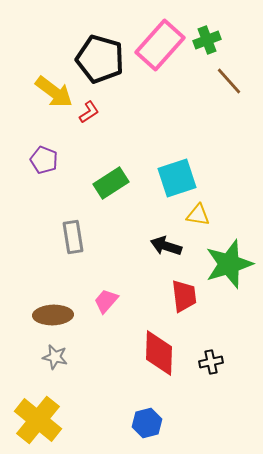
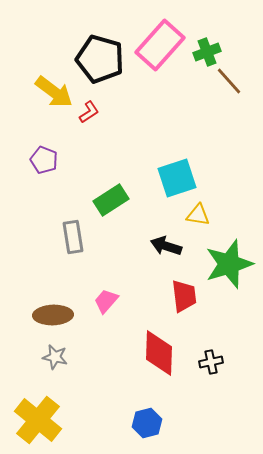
green cross: moved 12 px down
green rectangle: moved 17 px down
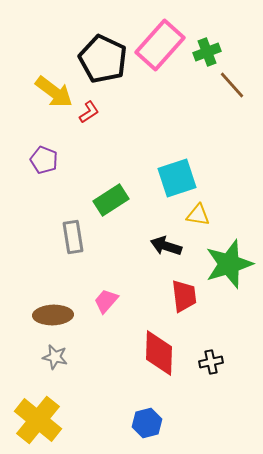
black pentagon: moved 3 px right; rotated 9 degrees clockwise
brown line: moved 3 px right, 4 px down
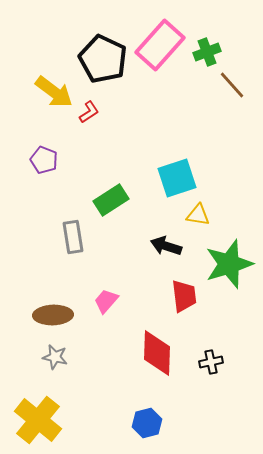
red diamond: moved 2 px left
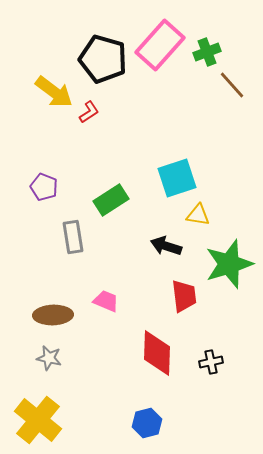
black pentagon: rotated 9 degrees counterclockwise
purple pentagon: moved 27 px down
pink trapezoid: rotated 72 degrees clockwise
gray star: moved 6 px left, 1 px down
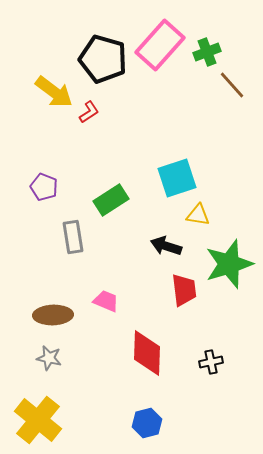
red trapezoid: moved 6 px up
red diamond: moved 10 px left
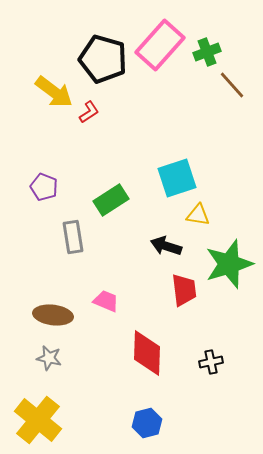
brown ellipse: rotated 9 degrees clockwise
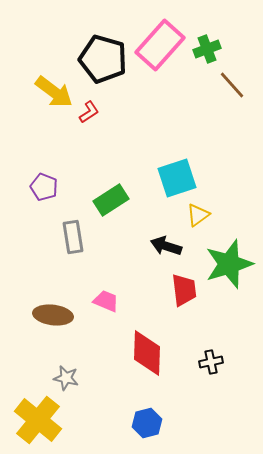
green cross: moved 3 px up
yellow triangle: rotated 45 degrees counterclockwise
gray star: moved 17 px right, 20 px down
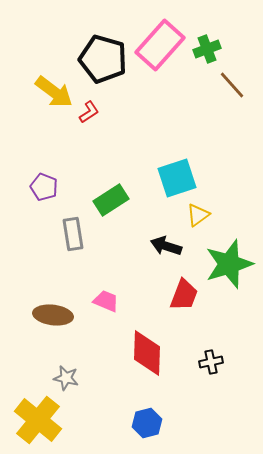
gray rectangle: moved 3 px up
red trapezoid: moved 5 px down; rotated 28 degrees clockwise
